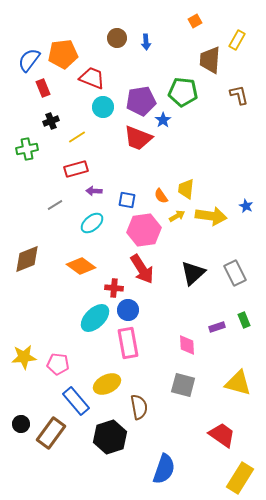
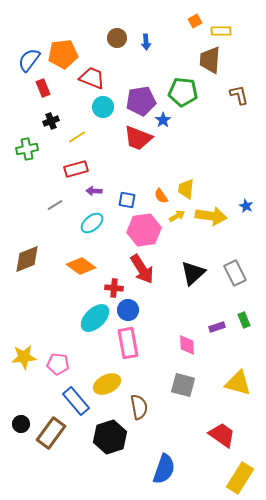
yellow rectangle at (237, 40): moved 16 px left, 9 px up; rotated 60 degrees clockwise
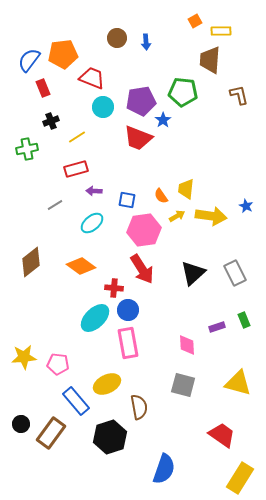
brown diamond at (27, 259): moved 4 px right, 3 px down; rotated 16 degrees counterclockwise
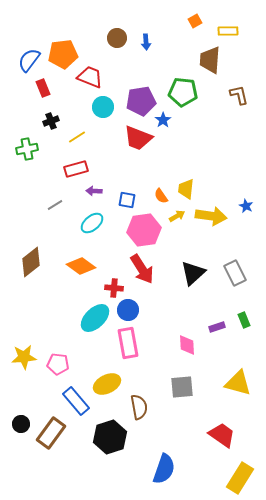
yellow rectangle at (221, 31): moved 7 px right
red trapezoid at (92, 78): moved 2 px left, 1 px up
gray square at (183, 385): moved 1 px left, 2 px down; rotated 20 degrees counterclockwise
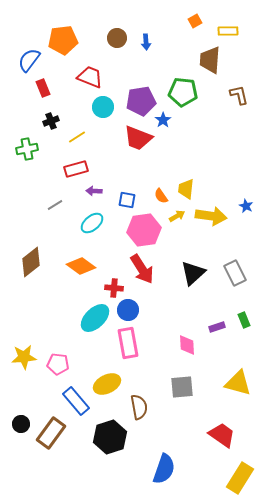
orange pentagon at (63, 54): moved 14 px up
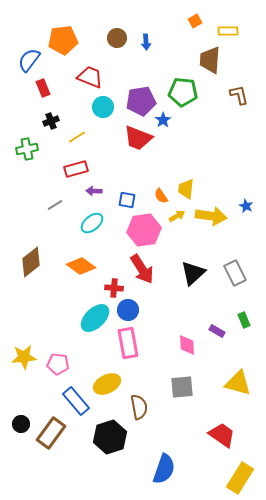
purple rectangle at (217, 327): moved 4 px down; rotated 49 degrees clockwise
